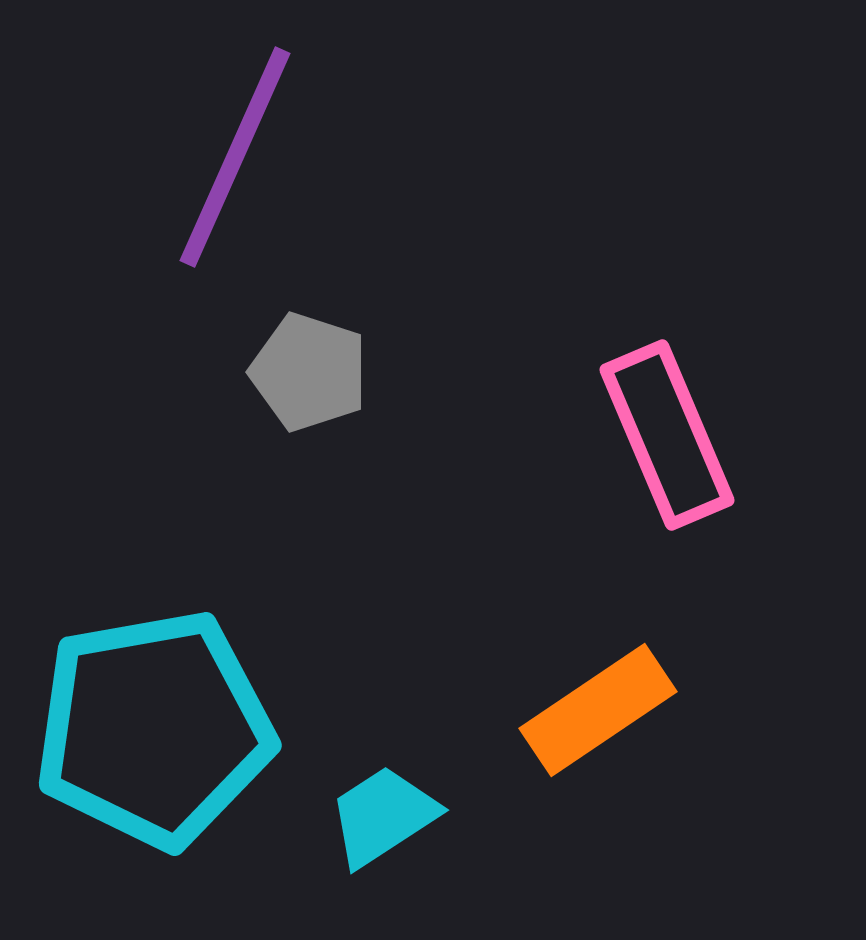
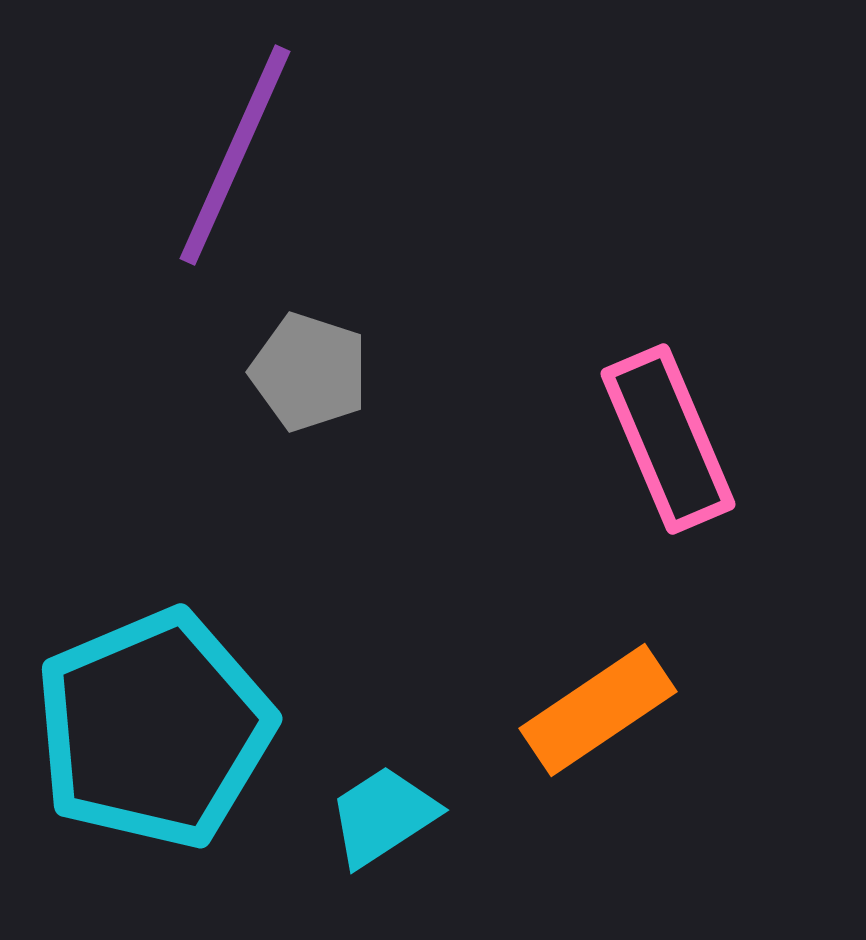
purple line: moved 2 px up
pink rectangle: moved 1 px right, 4 px down
cyan pentagon: rotated 13 degrees counterclockwise
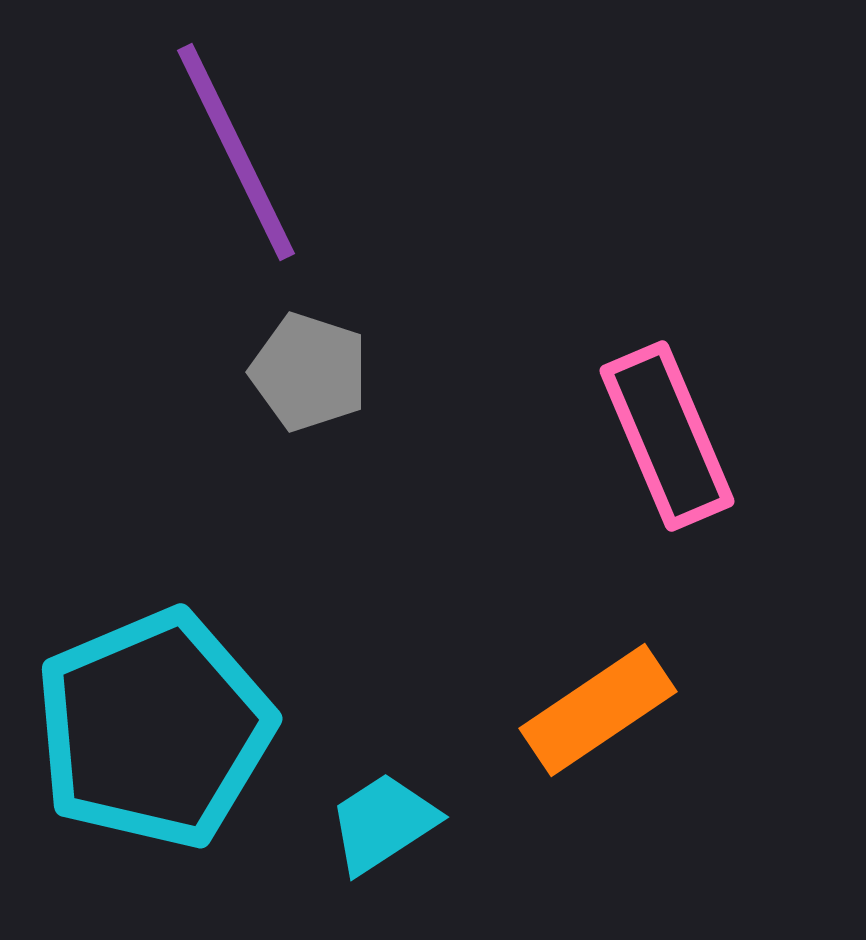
purple line: moved 1 px right, 3 px up; rotated 50 degrees counterclockwise
pink rectangle: moved 1 px left, 3 px up
cyan trapezoid: moved 7 px down
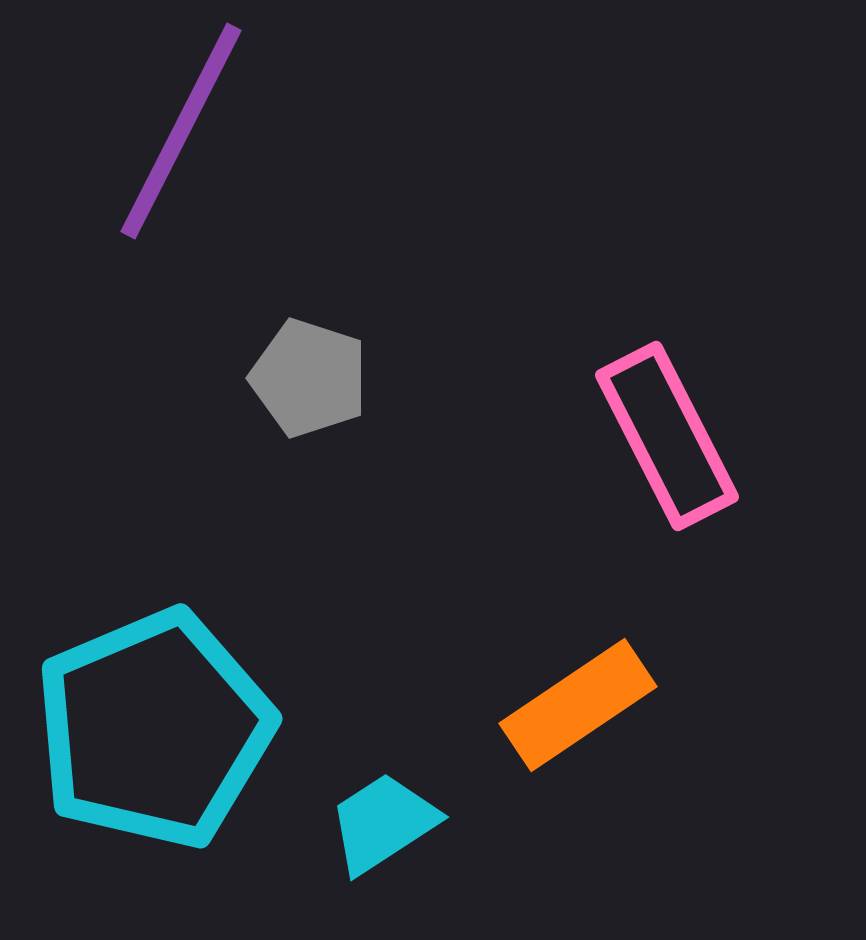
purple line: moved 55 px left, 21 px up; rotated 53 degrees clockwise
gray pentagon: moved 6 px down
pink rectangle: rotated 4 degrees counterclockwise
orange rectangle: moved 20 px left, 5 px up
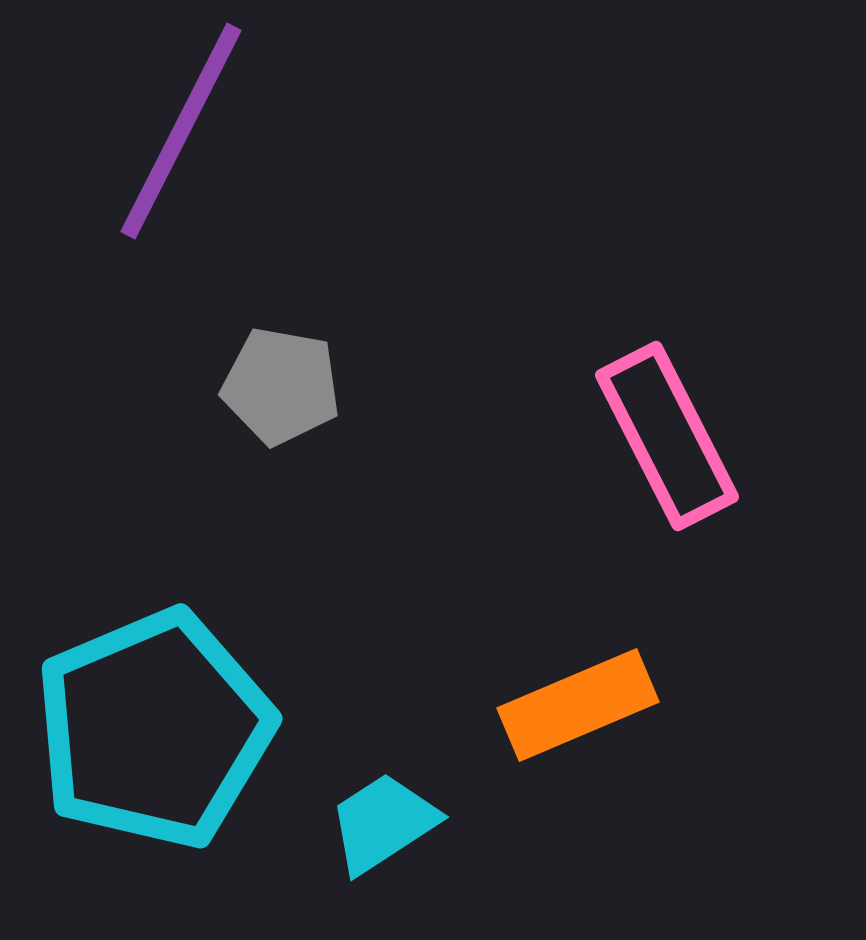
gray pentagon: moved 28 px left, 8 px down; rotated 8 degrees counterclockwise
orange rectangle: rotated 11 degrees clockwise
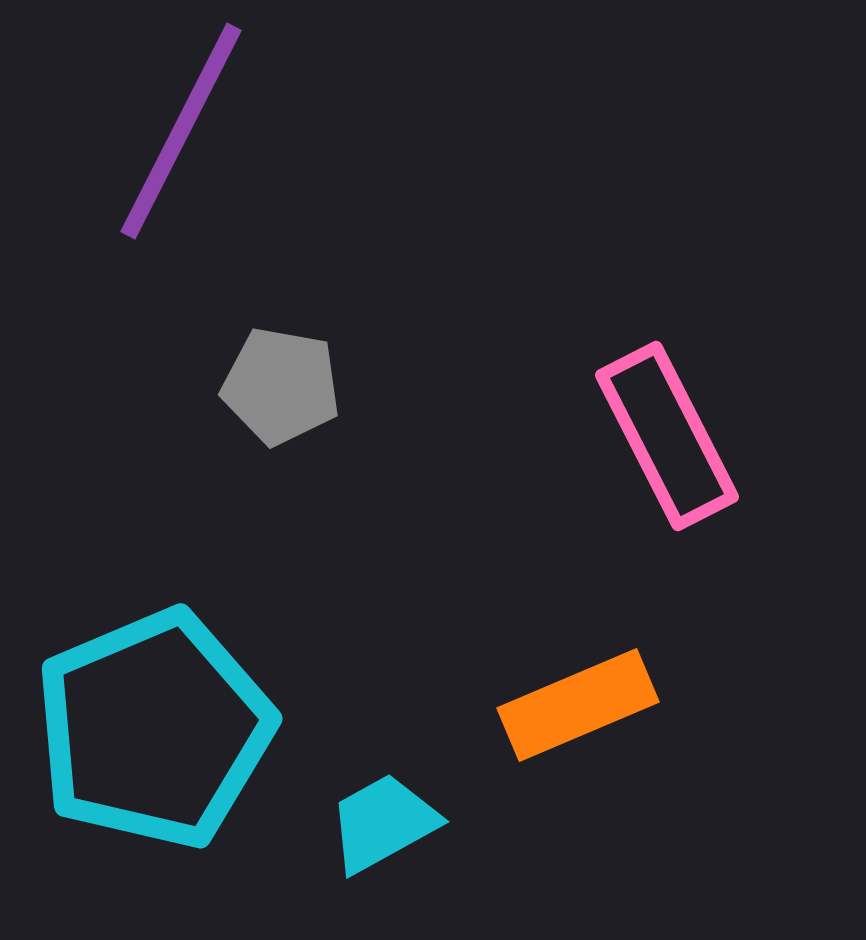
cyan trapezoid: rotated 4 degrees clockwise
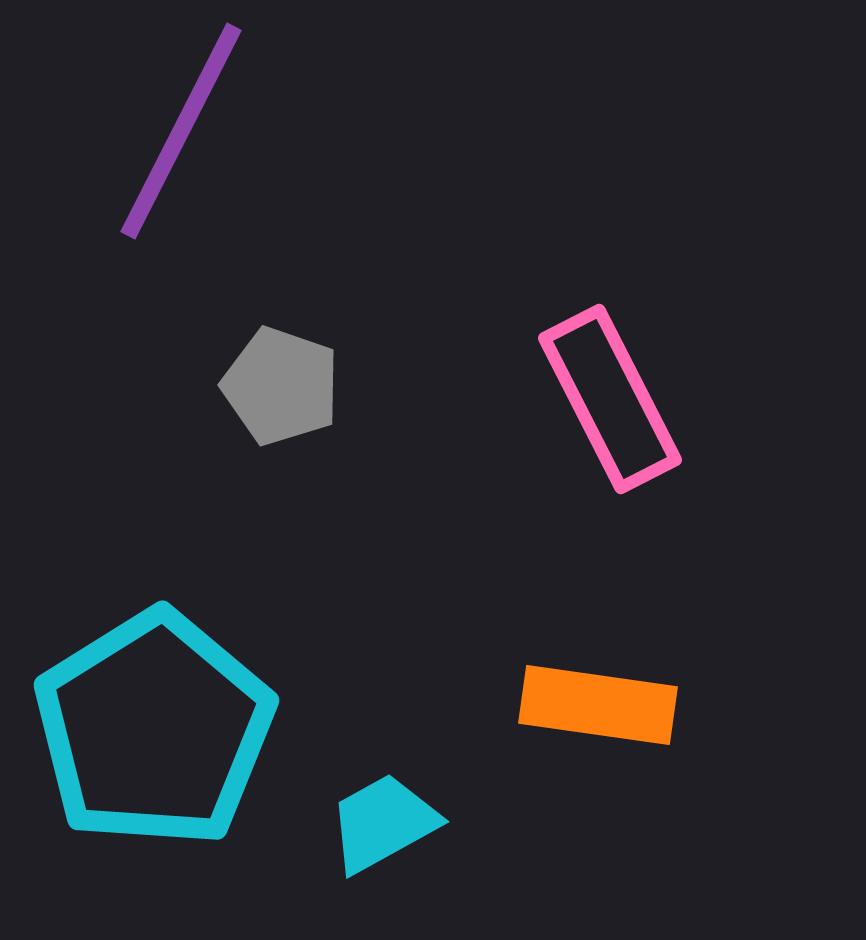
gray pentagon: rotated 9 degrees clockwise
pink rectangle: moved 57 px left, 37 px up
orange rectangle: moved 20 px right; rotated 31 degrees clockwise
cyan pentagon: rotated 9 degrees counterclockwise
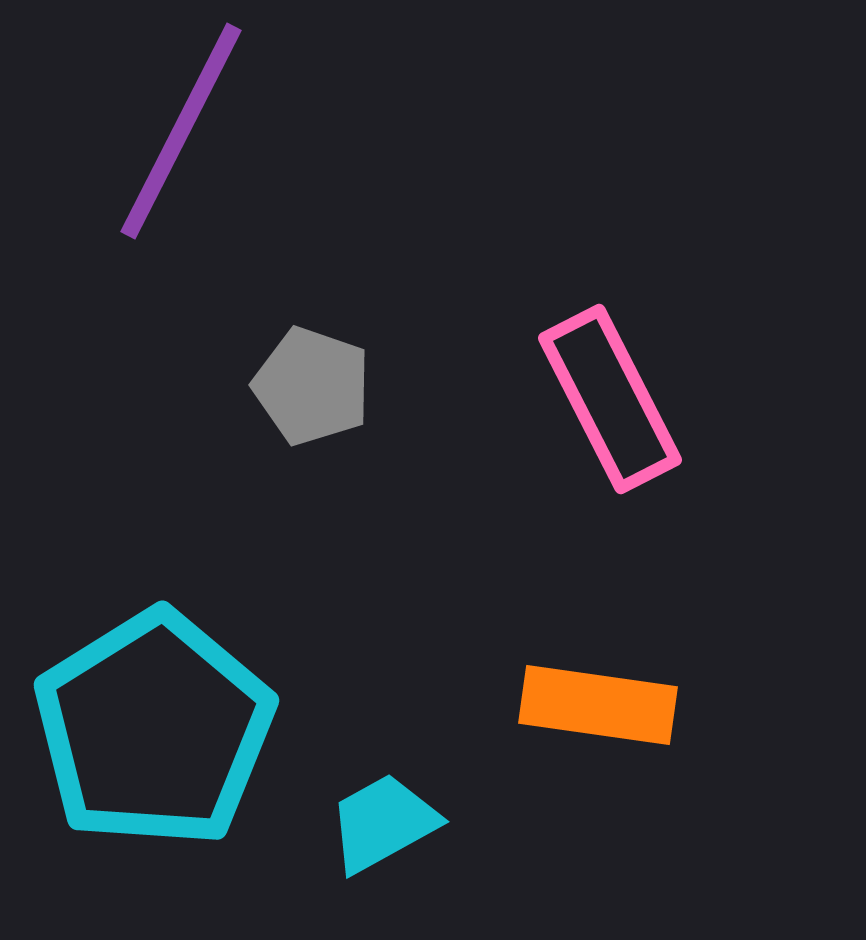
gray pentagon: moved 31 px right
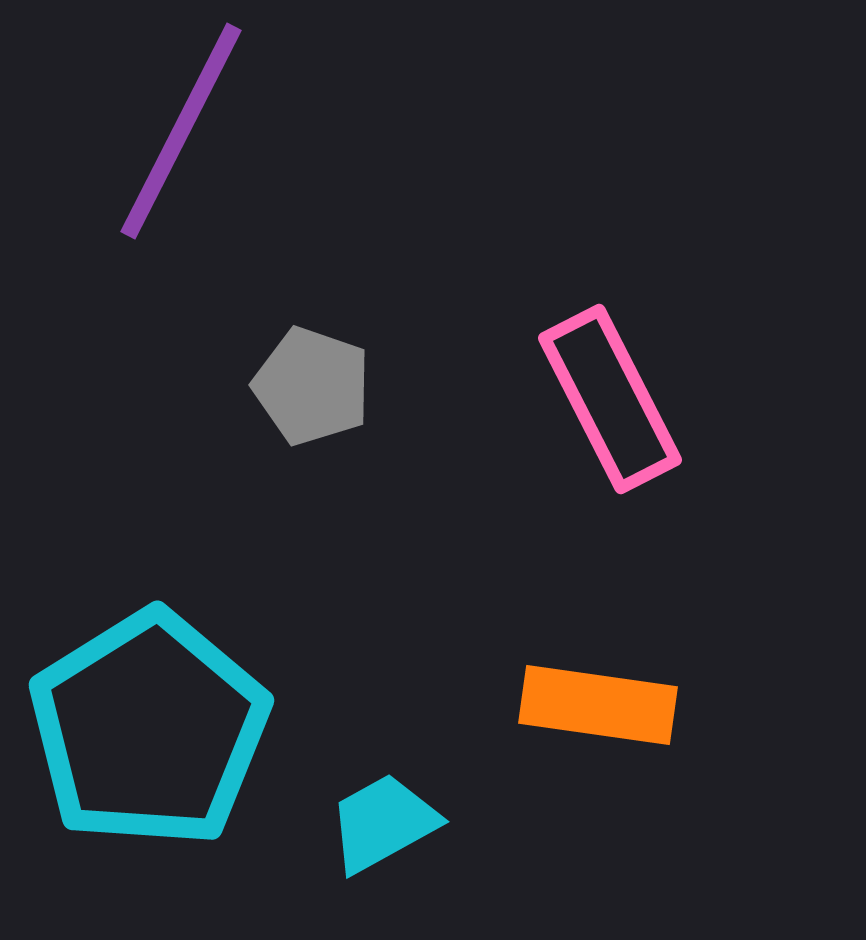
cyan pentagon: moved 5 px left
